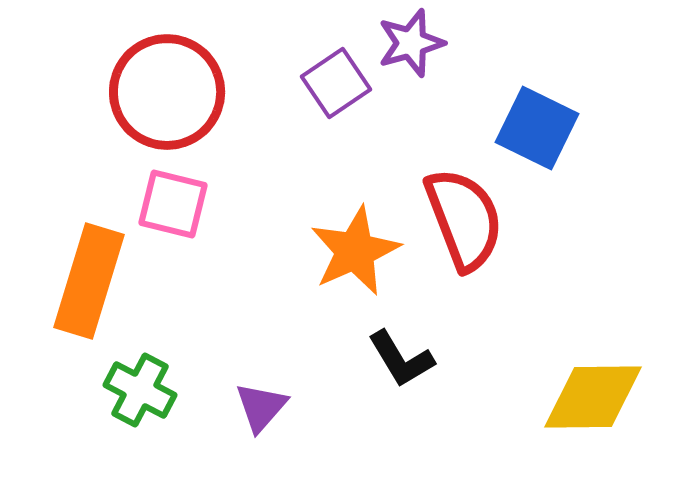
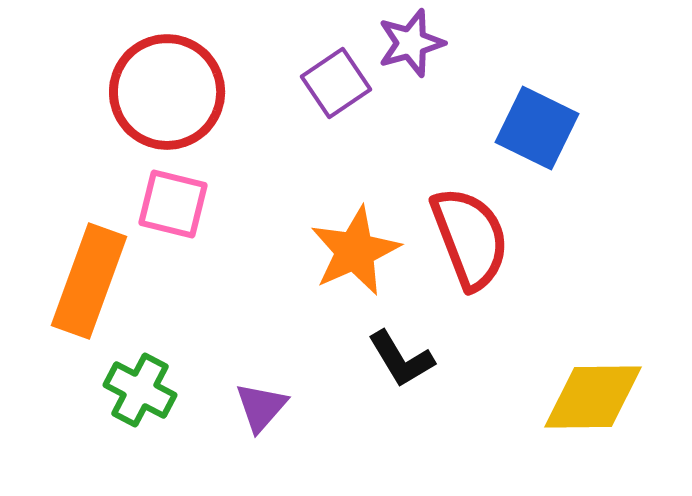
red semicircle: moved 6 px right, 19 px down
orange rectangle: rotated 3 degrees clockwise
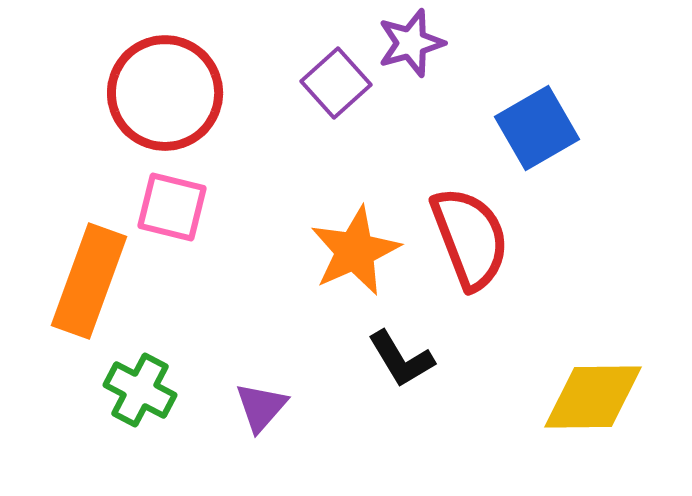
purple square: rotated 8 degrees counterclockwise
red circle: moved 2 px left, 1 px down
blue square: rotated 34 degrees clockwise
pink square: moved 1 px left, 3 px down
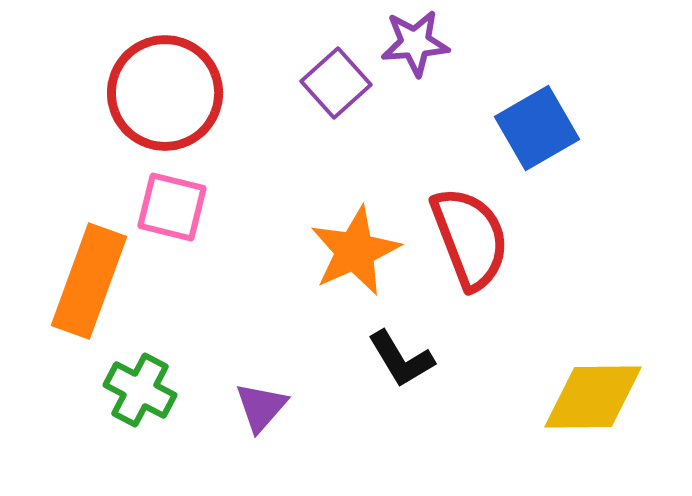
purple star: moved 4 px right; rotated 12 degrees clockwise
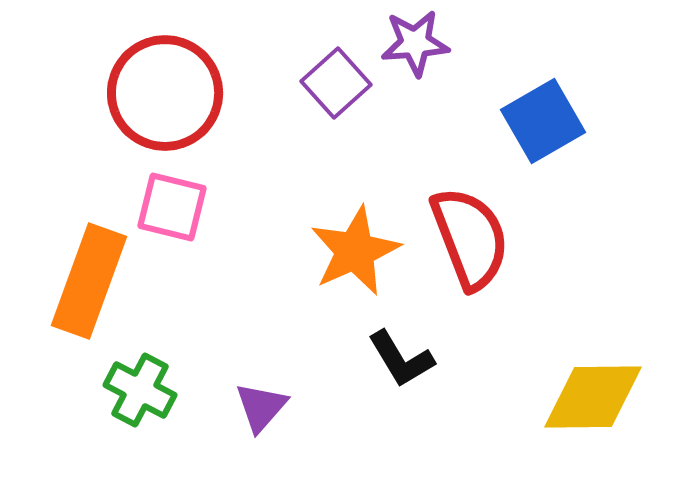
blue square: moved 6 px right, 7 px up
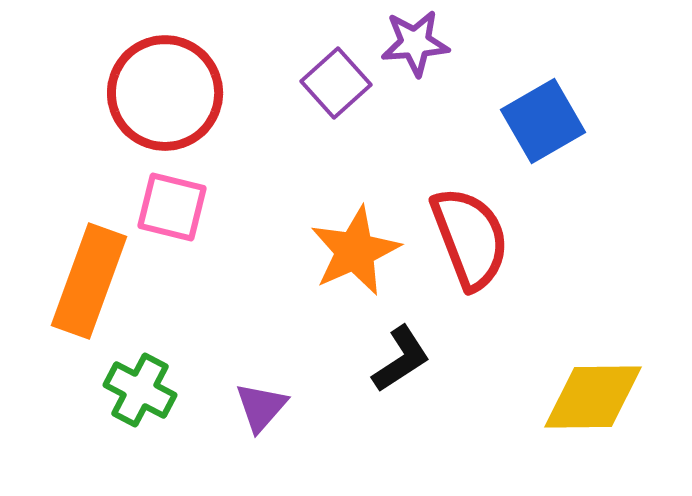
black L-shape: rotated 92 degrees counterclockwise
